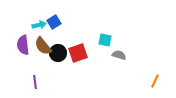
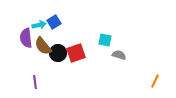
purple semicircle: moved 3 px right, 7 px up
red square: moved 2 px left
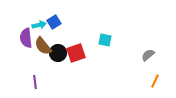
gray semicircle: moved 29 px right; rotated 56 degrees counterclockwise
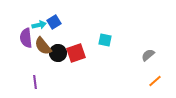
orange line: rotated 24 degrees clockwise
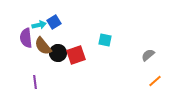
red square: moved 2 px down
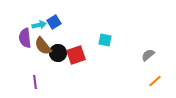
purple semicircle: moved 1 px left
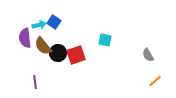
blue square: rotated 24 degrees counterclockwise
gray semicircle: rotated 80 degrees counterclockwise
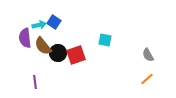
orange line: moved 8 px left, 2 px up
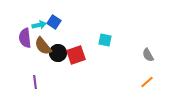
orange line: moved 3 px down
